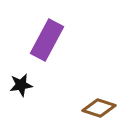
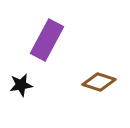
brown diamond: moved 26 px up
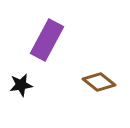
brown diamond: rotated 20 degrees clockwise
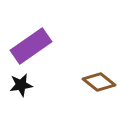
purple rectangle: moved 16 px left, 6 px down; rotated 27 degrees clockwise
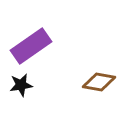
brown diamond: rotated 28 degrees counterclockwise
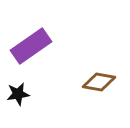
black star: moved 3 px left, 9 px down
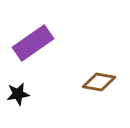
purple rectangle: moved 2 px right, 3 px up
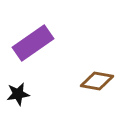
brown diamond: moved 2 px left, 1 px up
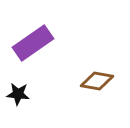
black star: rotated 15 degrees clockwise
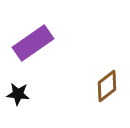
brown diamond: moved 10 px right, 5 px down; rotated 48 degrees counterclockwise
